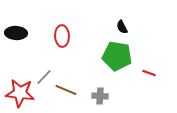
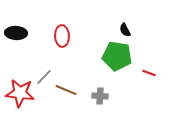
black semicircle: moved 3 px right, 3 px down
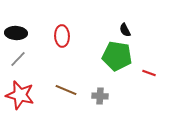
gray line: moved 26 px left, 18 px up
red star: moved 2 px down; rotated 8 degrees clockwise
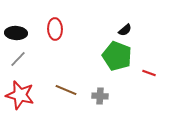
black semicircle: rotated 104 degrees counterclockwise
red ellipse: moved 7 px left, 7 px up
green pentagon: rotated 12 degrees clockwise
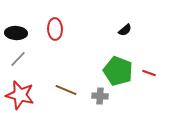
green pentagon: moved 1 px right, 15 px down
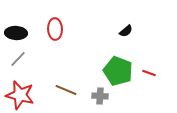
black semicircle: moved 1 px right, 1 px down
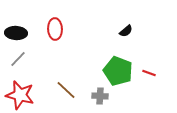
brown line: rotated 20 degrees clockwise
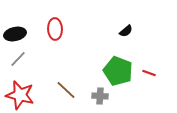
black ellipse: moved 1 px left, 1 px down; rotated 15 degrees counterclockwise
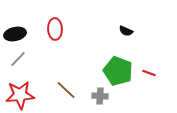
black semicircle: rotated 64 degrees clockwise
red star: rotated 20 degrees counterclockwise
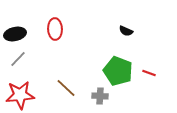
brown line: moved 2 px up
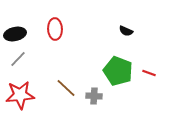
gray cross: moved 6 px left
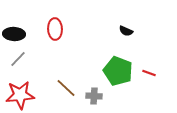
black ellipse: moved 1 px left; rotated 15 degrees clockwise
